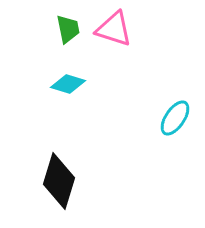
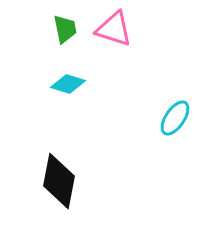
green trapezoid: moved 3 px left
black diamond: rotated 6 degrees counterclockwise
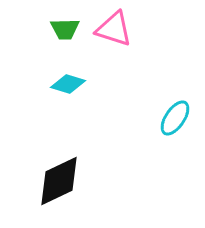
green trapezoid: rotated 100 degrees clockwise
black diamond: rotated 54 degrees clockwise
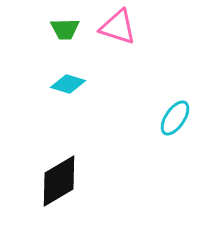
pink triangle: moved 4 px right, 2 px up
black diamond: rotated 6 degrees counterclockwise
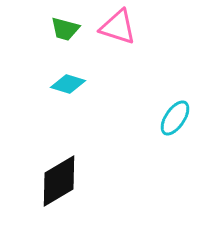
green trapezoid: rotated 16 degrees clockwise
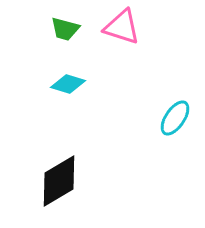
pink triangle: moved 4 px right
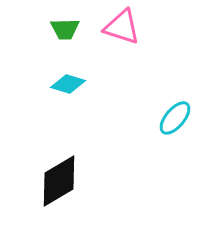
green trapezoid: rotated 16 degrees counterclockwise
cyan ellipse: rotated 6 degrees clockwise
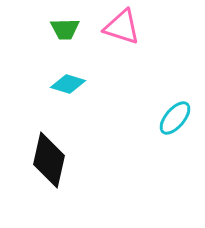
black diamond: moved 10 px left, 21 px up; rotated 46 degrees counterclockwise
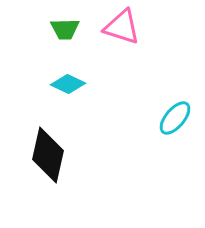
cyan diamond: rotated 8 degrees clockwise
black diamond: moved 1 px left, 5 px up
